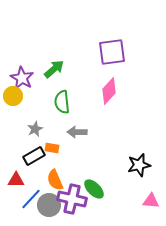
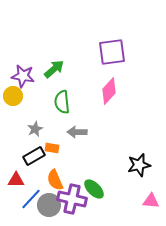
purple star: moved 1 px right, 2 px up; rotated 20 degrees counterclockwise
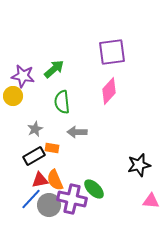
red triangle: moved 24 px right; rotated 12 degrees counterclockwise
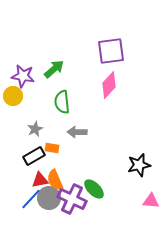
purple square: moved 1 px left, 1 px up
pink diamond: moved 6 px up
purple cross: rotated 12 degrees clockwise
gray circle: moved 7 px up
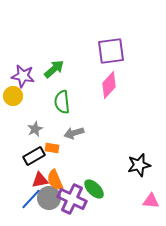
gray arrow: moved 3 px left, 1 px down; rotated 18 degrees counterclockwise
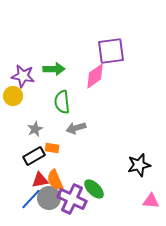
green arrow: rotated 40 degrees clockwise
pink diamond: moved 14 px left, 9 px up; rotated 12 degrees clockwise
gray arrow: moved 2 px right, 5 px up
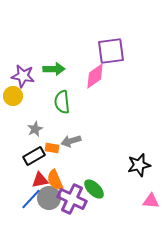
gray arrow: moved 5 px left, 13 px down
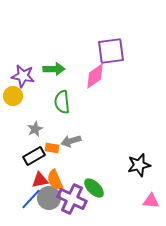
green ellipse: moved 1 px up
